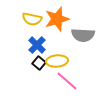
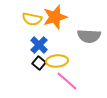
orange star: moved 2 px left, 2 px up
gray semicircle: moved 6 px right, 1 px down
blue cross: moved 2 px right
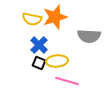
black square: rotated 16 degrees counterclockwise
pink line: rotated 25 degrees counterclockwise
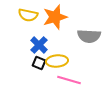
yellow semicircle: moved 4 px left, 4 px up
pink line: moved 2 px right, 1 px up
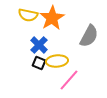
orange star: moved 3 px left, 1 px down; rotated 15 degrees counterclockwise
gray semicircle: rotated 65 degrees counterclockwise
pink line: rotated 65 degrees counterclockwise
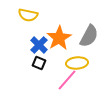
orange star: moved 7 px right, 20 px down
yellow ellipse: moved 20 px right, 2 px down
pink line: moved 2 px left
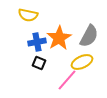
blue cross: moved 2 px left, 3 px up; rotated 36 degrees clockwise
yellow ellipse: moved 5 px right, 1 px up; rotated 20 degrees counterclockwise
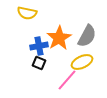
yellow semicircle: moved 1 px left, 2 px up
gray semicircle: moved 2 px left
blue cross: moved 2 px right, 4 px down
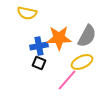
orange star: rotated 30 degrees clockwise
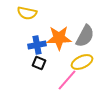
gray semicircle: moved 2 px left
blue cross: moved 2 px left, 1 px up
